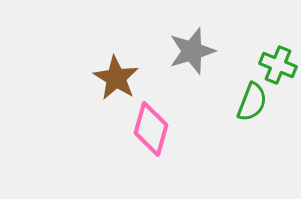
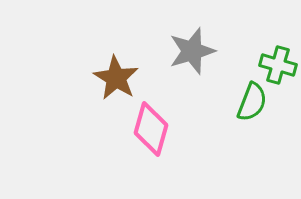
green cross: rotated 6 degrees counterclockwise
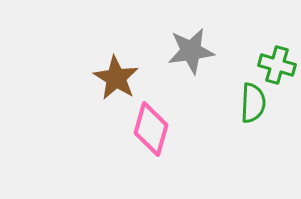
gray star: moved 1 px left; rotated 9 degrees clockwise
green cross: moved 1 px left
green semicircle: moved 1 px right, 1 px down; rotated 18 degrees counterclockwise
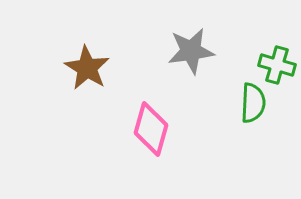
brown star: moved 29 px left, 10 px up
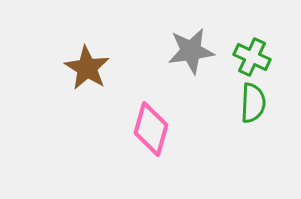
green cross: moved 25 px left, 8 px up; rotated 9 degrees clockwise
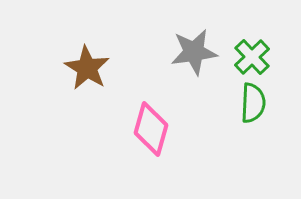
gray star: moved 3 px right, 1 px down
green cross: rotated 21 degrees clockwise
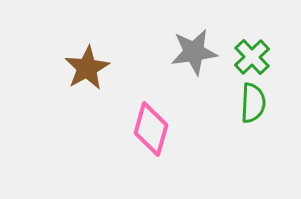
brown star: rotated 12 degrees clockwise
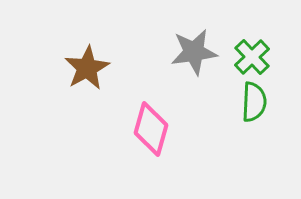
green semicircle: moved 1 px right, 1 px up
